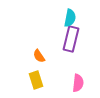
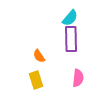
cyan semicircle: rotated 30 degrees clockwise
purple rectangle: rotated 15 degrees counterclockwise
pink semicircle: moved 5 px up
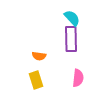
cyan semicircle: moved 2 px right; rotated 84 degrees counterclockwise
orange semicircle: rotated 48 degrees counterclockwise
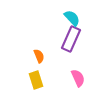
purple rectangle: rotated 25 degrees clockwise
orange semicircle: rotated 120 degrees counterclockwise
pink semicircle: rotated 30 degrees counterclockwise
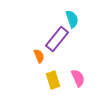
cyan semicircle: moved 1 px down; rotated 24 degrees clockwise
purple rectangle: moved 14 px left; rotated 15 degrees clockwise
yellow rectangle: moved 17 px right
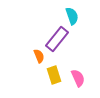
cyan semicircle: moved 3 px up
yellow rectangle: moved 1 px right, 5 px up
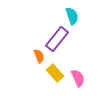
yellow rectangle: moved 1 px right, 2 px up; rotated 24 degrees counterclockwise
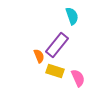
purple rectangle: moved 6 px down
yellow rectangle: moved 2 px up; rotated 30 degrees counterclockwise
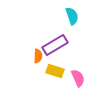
purple rectangle: moved 2 px left; rotated 20 degrees clockwise
orange semicircle: moved 1 px left; rotated 24 degrees clockwise
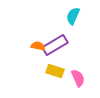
cyan semicircle: moved 1 px right; rotated 138 degrees counterclockwise
orange semicircle: moved 10 px up; rotated 80 degrees counterclockwise
